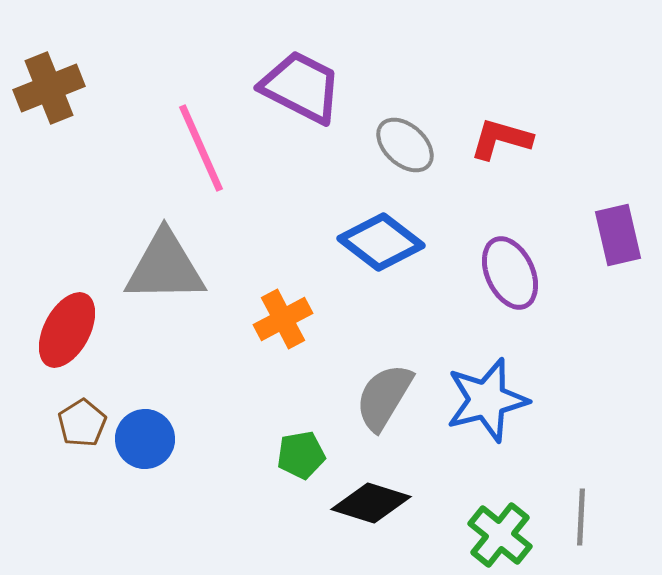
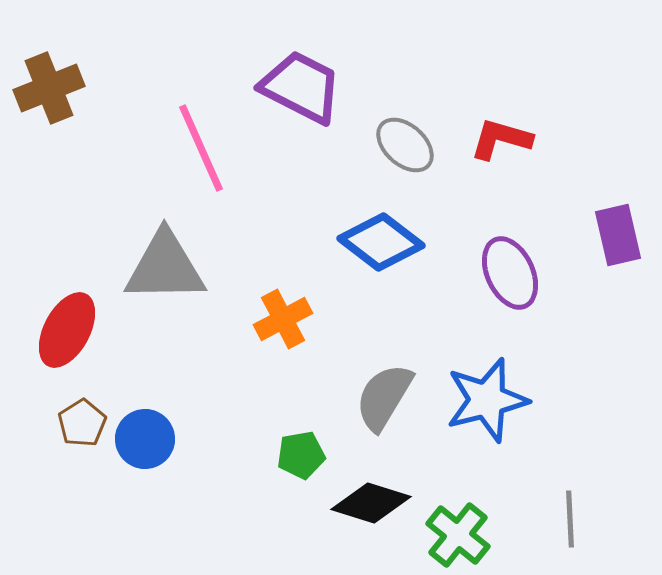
gray line: moved 11 px left, 2 px down; rotated 6 degrees counterclockwise
green cross: moved 42 px left
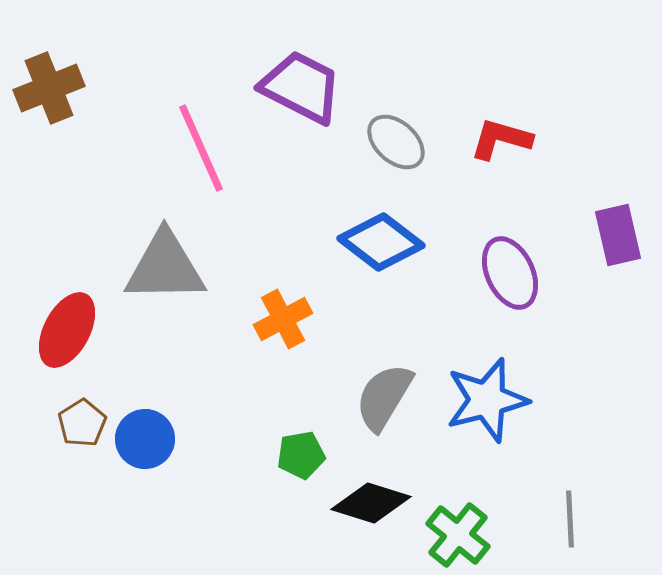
gray ellipse: moved 9 px left, 3 px up
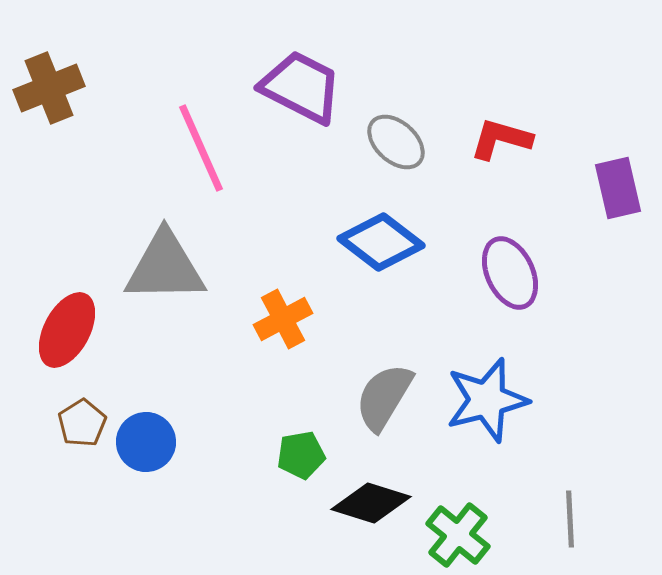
purple rectangle: moved 47 px up
blue circle: moved 1 px right, 3 px down
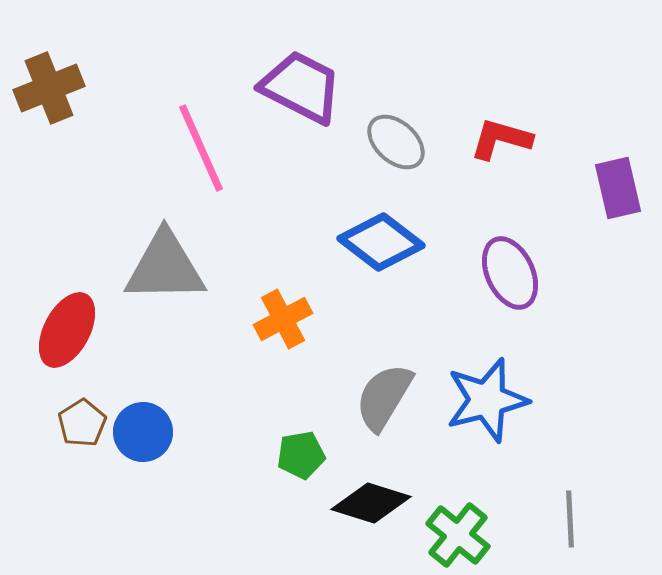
blue circle: moved 3 px left, 10 px up
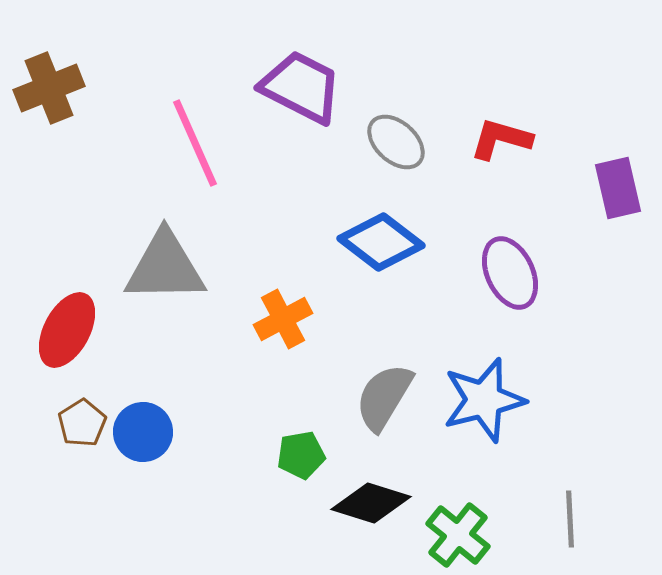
pink line: moved 6 px left, 5 px up
blue star: moved 3 px left
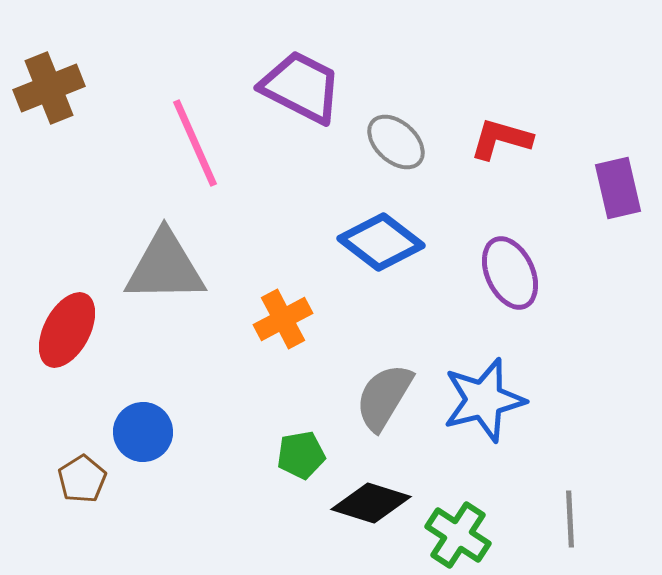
brown pentagon: moved 56 px down
green cross: rotated 6 degrees counterclockwise
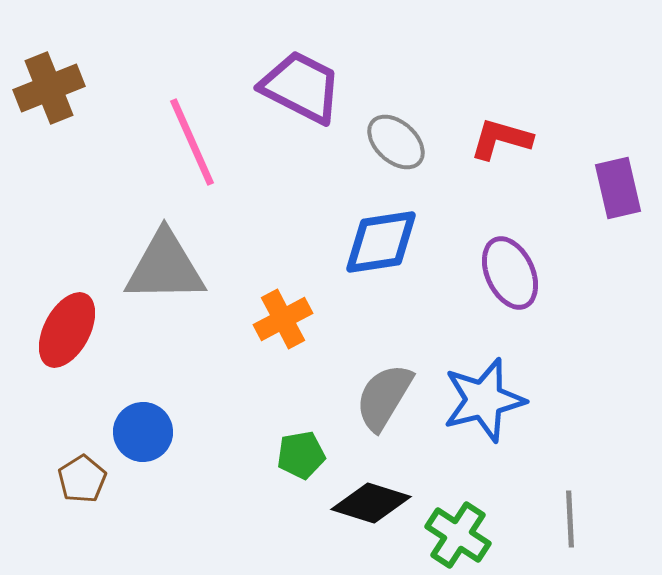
pink line: moved 3 px left, 1 px up
blue diamond: rotated 46 degrees counterclockwise
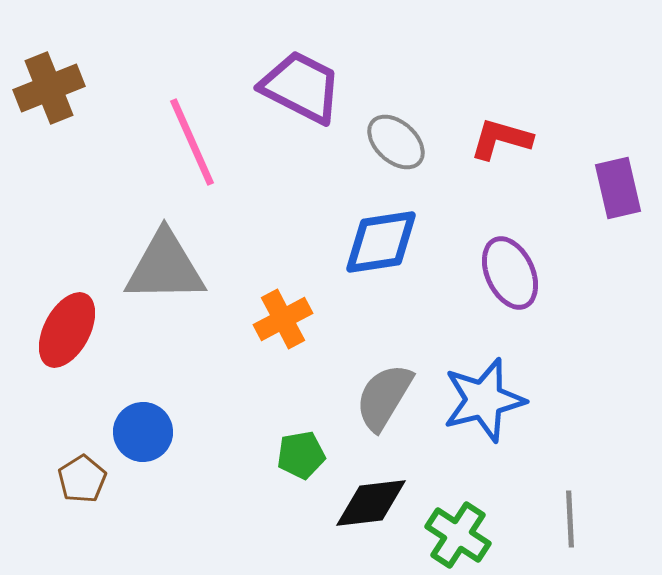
black diamond: rotated 24 degrees counterclockwise
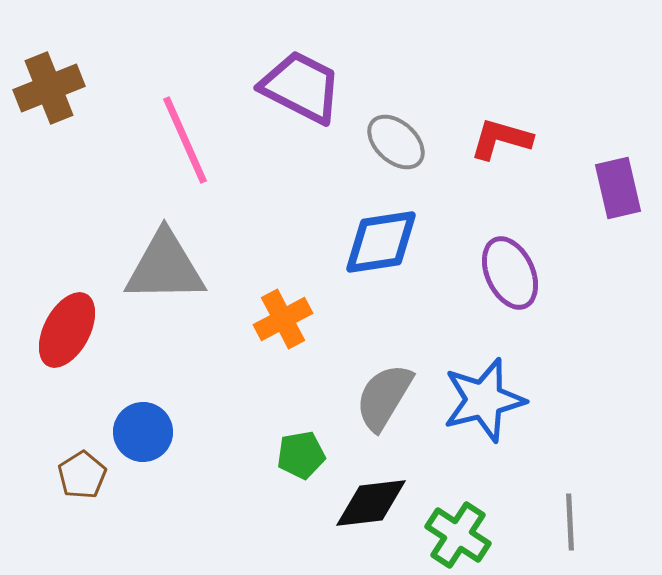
pink line: moved 7 px left, 2 px up
brown pentagon: moved 4 px up
gray line: moved 3 px down
